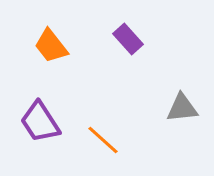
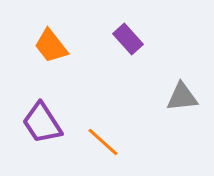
gray triangle: moved 11 px up
purple trapezoid: moved 2 px right, 1 px down
orange line: moved 2 px down
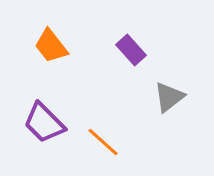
purple rectangle: moved 3 px right, 11 px down
gray triangle: moved 13 px left; rotated 32 degrees counterclockwise
purple trapezoid: moved 2 px right; rotated 12 degrees counterclockwise
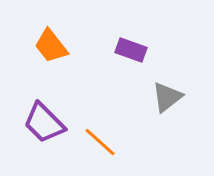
purple rectangle: rotated 28 degrees counterclockwise
gray triangle: moved 2 px left
orange line: moved 3 px left
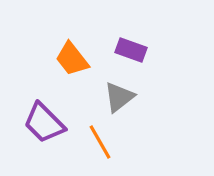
orange trapezoid: moved 21 px right, 13 px down
gray triangle: moved 48 px left
orange line: rotated 18 degrees clockwise
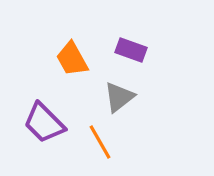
orange trapezoid: rotated 9 degrees clockwise
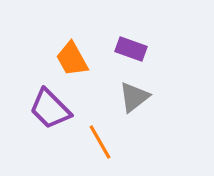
purple rectangle: moved 1 px up
gray triangle: moved 15 px right
purple trapezoid: moved 6 px right, 14 px up
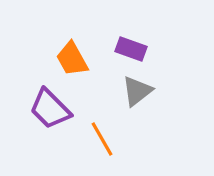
gray triangle: moved 3 px right, 6 px up
orange line: moved 2 px right, 3 px up
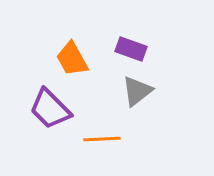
orange line: rotated 63 degrees counterclockwise
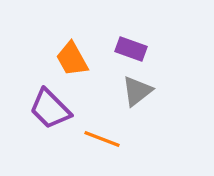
orange line: rotated 24 degrees clockwise
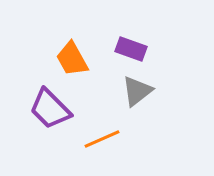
orange line: rotated 45 degrees counterclockwise
